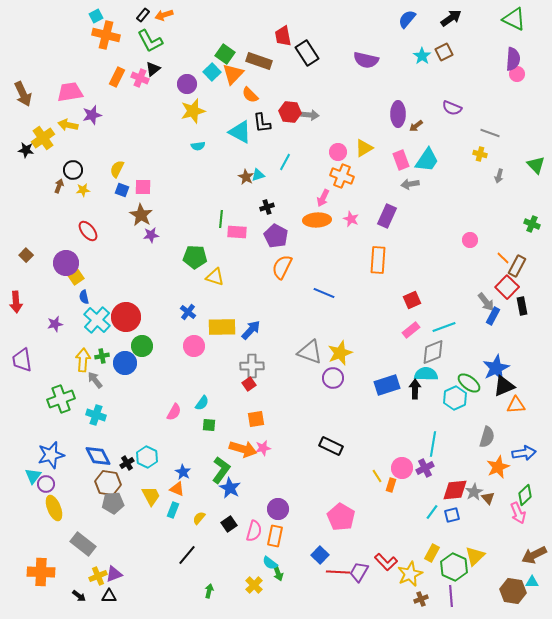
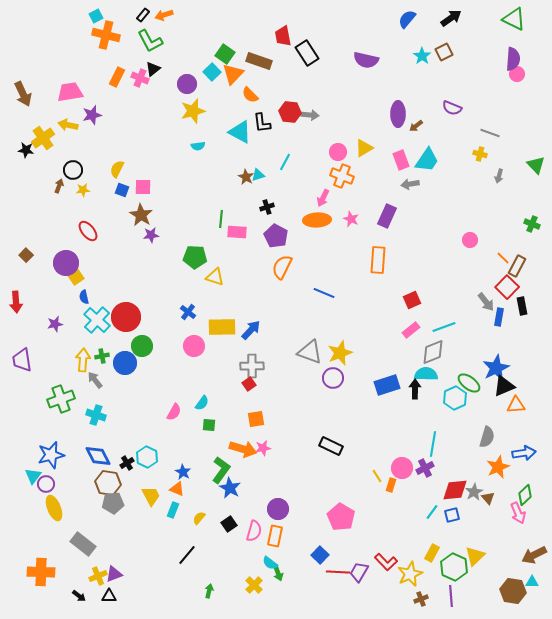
blue rectangle at (493, 316): moved 6 px right, 1 px down; rotated 18 degrees counterclockwise
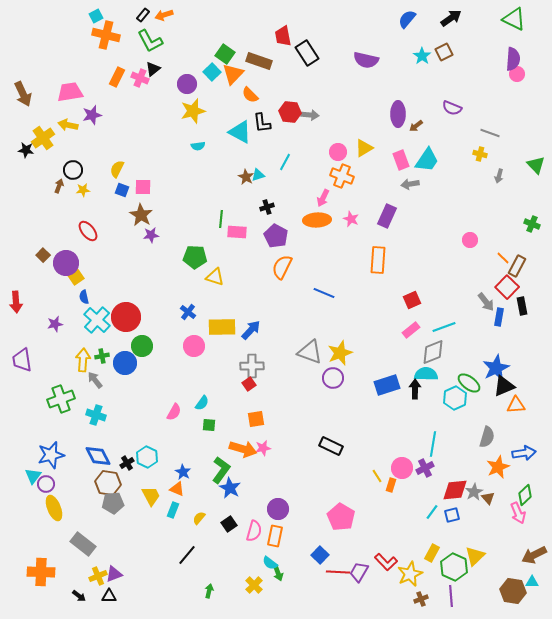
brown square at (26, 255): moved 17 px right
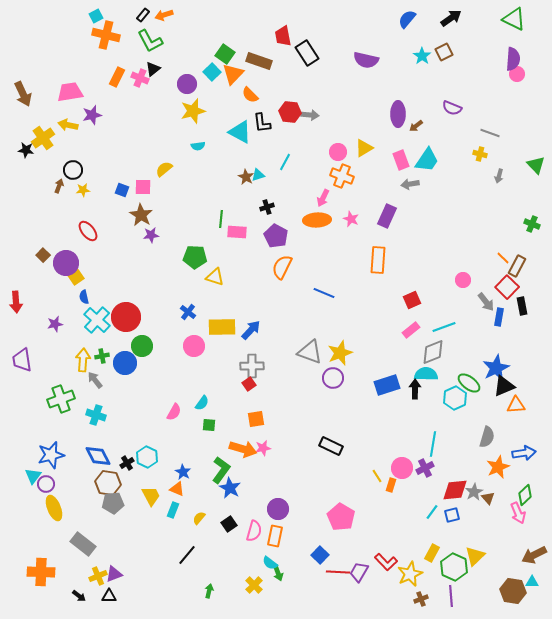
yellow semicircle at (117, 169): moved 47 px right; rotated 24 degrees clockwise
pink circle at (470, 240): moved 7 px left, 40 px down
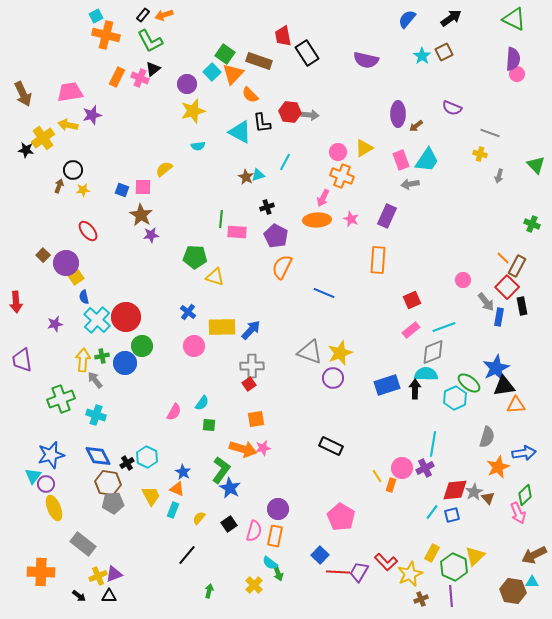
black triangle at (504, 386): rotated 15 degrees clockwise
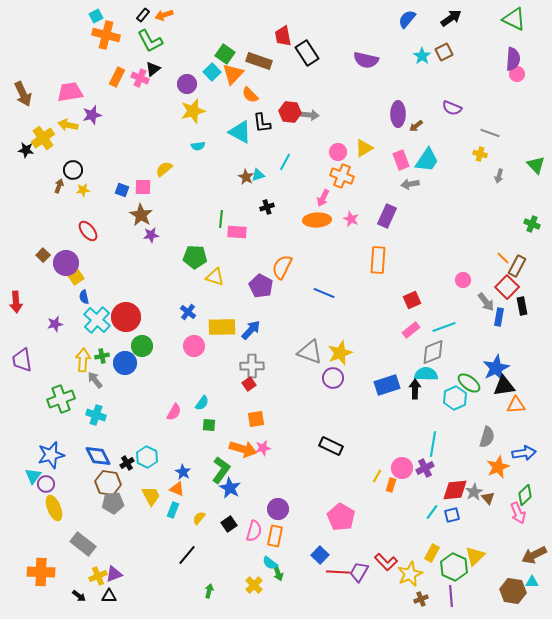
purple pentagon at (276, 236): moved 15 px left, 50 px down
yellow line at (377, 476): rotated 64 degrees clockwise
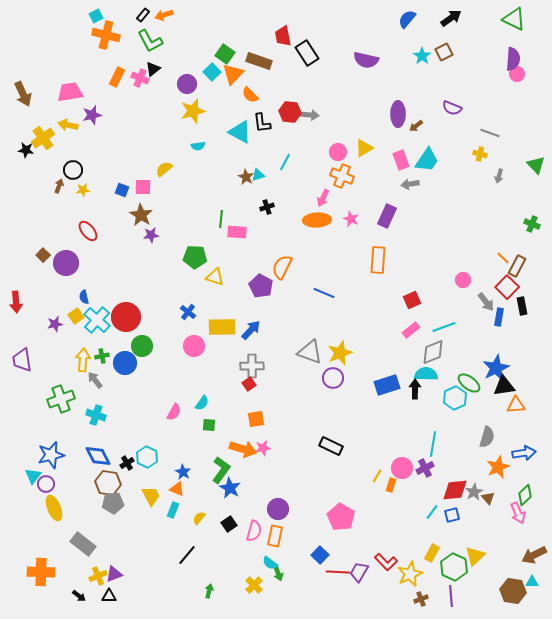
yellow square at (76, 277): moved 39 px down
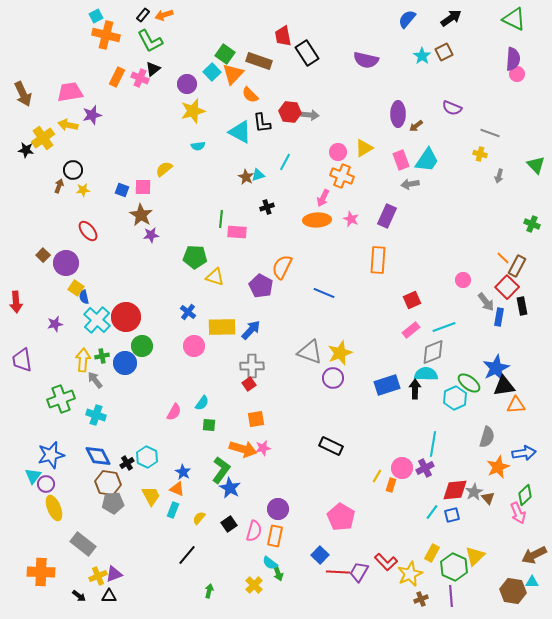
yellow square at (76, 316): moved 28 px up; rotated 21 degrees counterclockwise
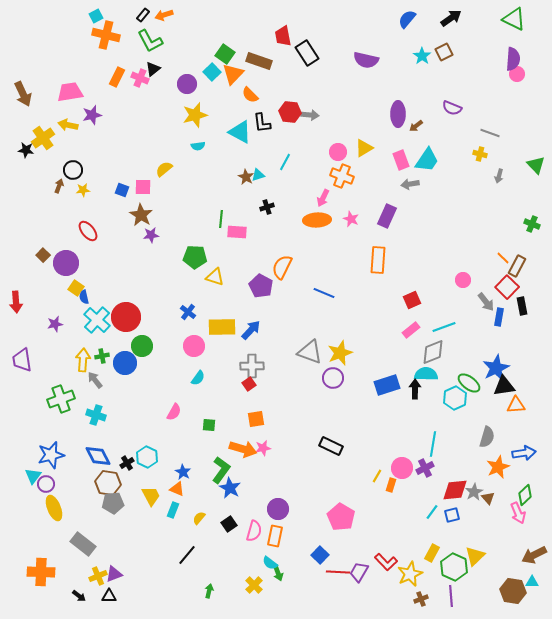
yellow star at (193, 111): moved 2 px right, 4 px down
cyan semicircle at (202, 403): moved 4 px left, 25 px up
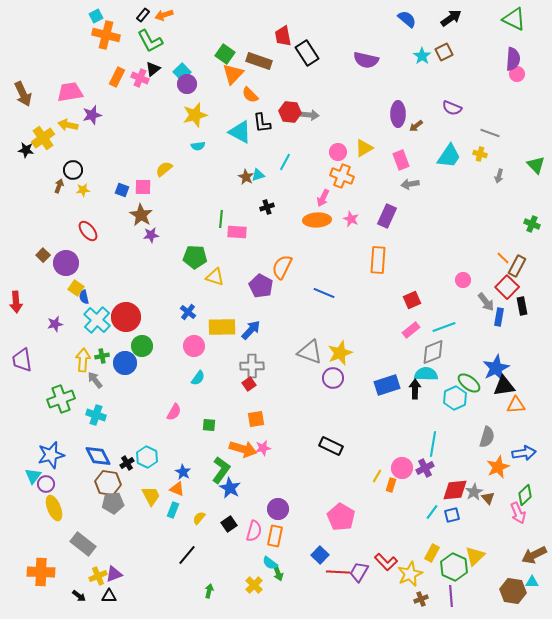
blue semicircle at (407, 19): rotated 90 degrees clockwise
cyan square at (212, 72): moved 30 px left
cyan trapezoid at (427, 160): moved 22 px right, 4 px up
